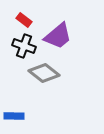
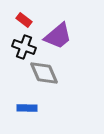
black cross: moved 1 px down
gray diamond: rotated 28 degrees clockwise
blue rectangle: moved 13 px right, 8 px up
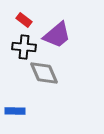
purple trapezoid: moved 1 px left, 1 px up
black cross: rotated 15 degrees counterclockwise
blue rectangle: moved 12 px left, 3 px down
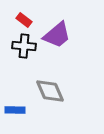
black cross: moved 1 px up
gray diamond: moved 6 px right, 18 px down
blue rectangle: moved 1 px up
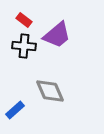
blue rectangle: rotated 42 degrees counterclockwise
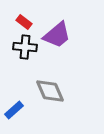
red rectangle: moved 2 px down
black cross: moved 1 px right, 1 px down
blue rectangle: moved 1 px left
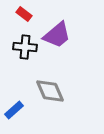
red rectangle: moved 8 px up
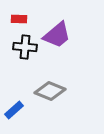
red rectangle: moved 5 px left, 5 px down; rotated 35 degrees counterclockwise
gray diamond: rotated 44 degrees counterclockwise
